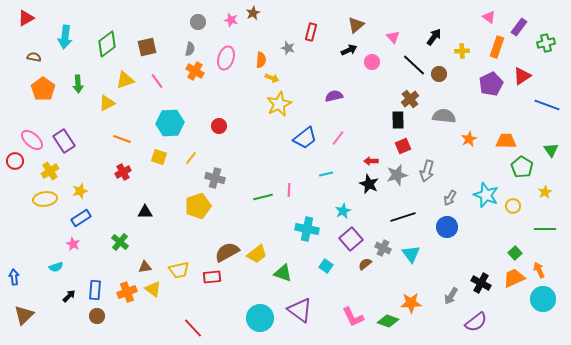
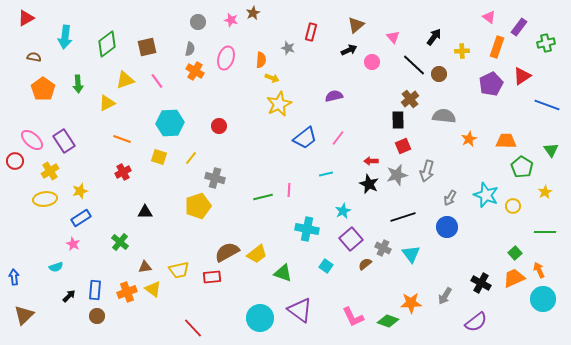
green line at (545, 229): moved 3 px down
gray arrow at (451, 296): moved 6 px left
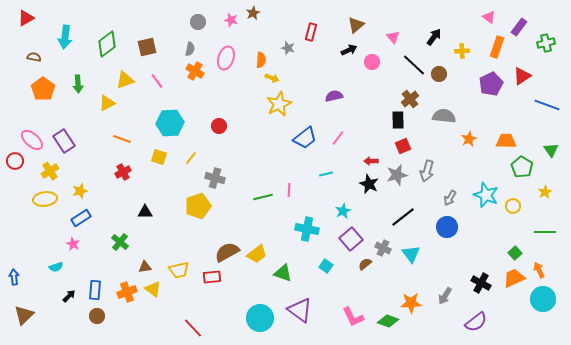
black line at (403, 217): rotated 20 degrees counterclockwise
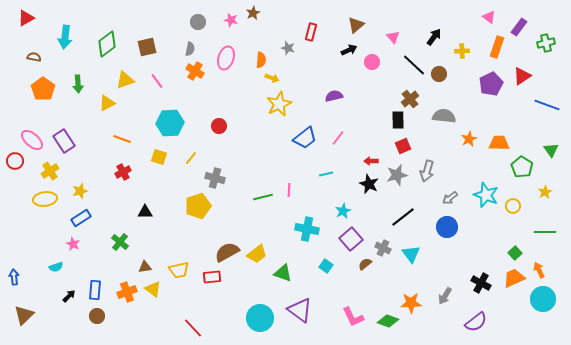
orange trapezoid at (506, 141): moved 7 px left, 2 px down
gray arrow at (450, 198): rotated 21 degrees clockwise
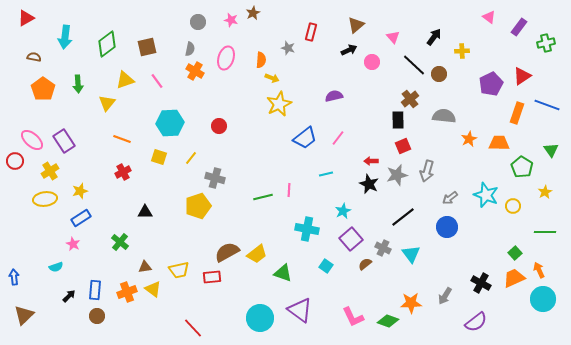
orange rectangle at (497, 47): moved 20 px right, 66 px down
yellow triangle at (107, 103): rotated 24 degrees counterclockwise
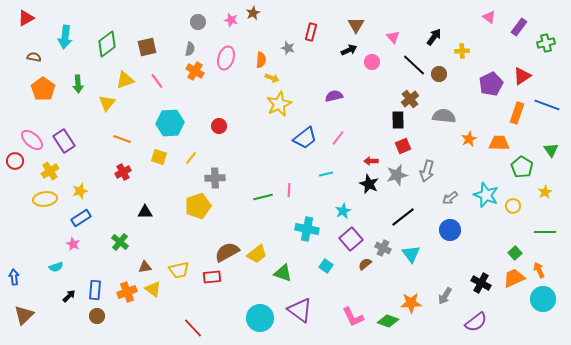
brown triangle at (356, 25): rotated 18 degrees counterclockwise
gray cross at (215, 178): rotated 18 degrees counterclockwise
blue circle at (447, 227): moved 3 px right, 3 px down
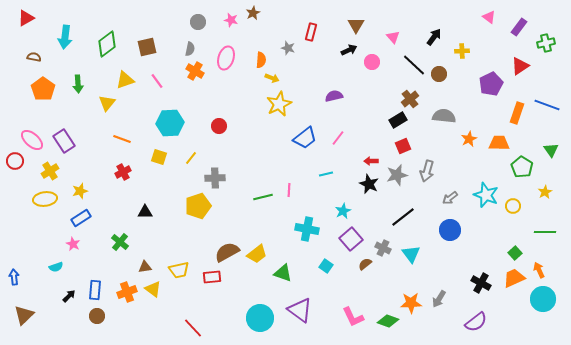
red triangle at (522, 76): moved 2 px left, 10 px up
black rectangle at (398, 120): rotated 60 degrees clockwise
gray arrow at (445, 296): moved 6 px left, 3 px down
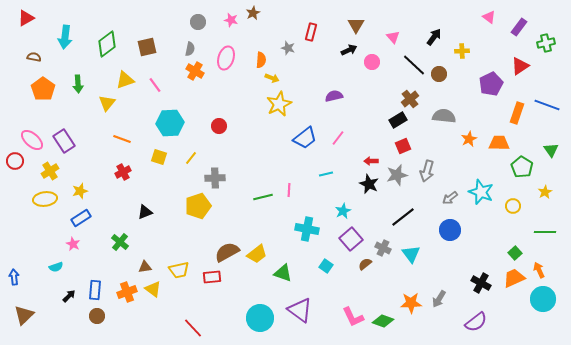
pink line at (157, 81): moved 2 px left, 4 px down
cyan star at (486, 195): moved 5 px left, 3 px up
black triangle at (145, 212): rotated 21 degrees counterclockwise
green diamond at (388, 321): moved 5 px left
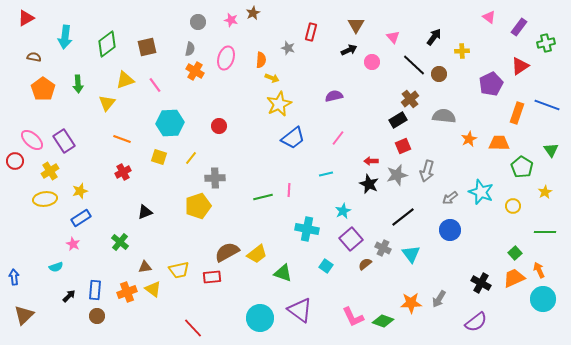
blue trapezoid at (305, 138): moved 12 px left
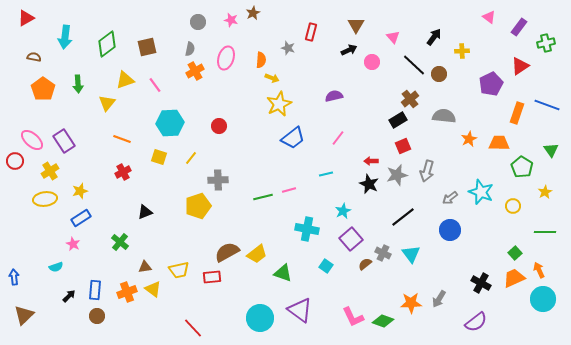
orange cross at (195, 71): rotated 30 degrees clockwise
gray cross at (215, 178): moved 3 px right, 2 px down
pink line at (289, 190): rotated 72 degrees clockwise
gray cross at (383, 248): moved 5 px down
